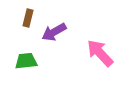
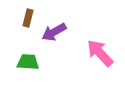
green trapezoid: moved 2 px right, 1 px down; rotated 10 degrees clockwise
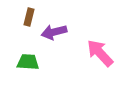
brown rectangle: moved 1 px right, 1 px up
purple arrow: rotated 15 degrees clockwise
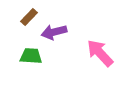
brown rectangle: rotated 30 degrees clockwise
green trapezoid: moved 3 px right, 6 px up
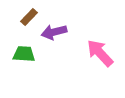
green trapezoid: moved 7 px left, 2 px up
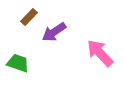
purple arrow: rotated 20 degrees counterclockwise
green trapezoid: moved 6 px left, 9 px down; rotated 15 degrees clockwise
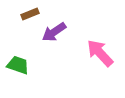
brown rectangle: moved 1 px right, 3 px up; rotated 24 degrees clockwise
green trapezoid: moved 2 px down
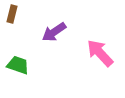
brown rectangle: moved 18 px left; rotated 54 degrees counterclockwise
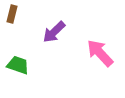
purple arrow: rotated 10 degrees counterclockwise
